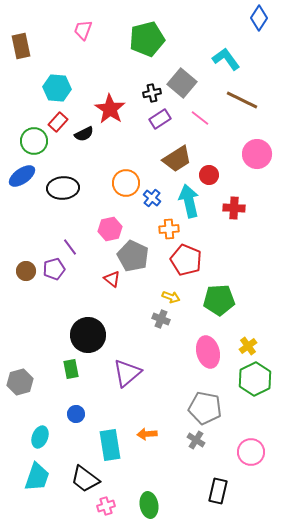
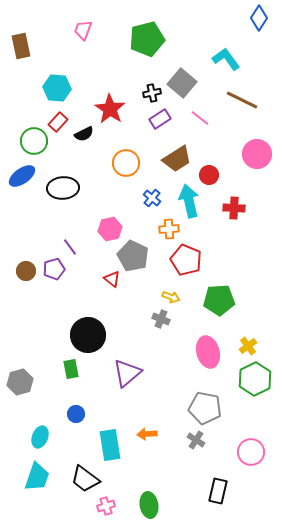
orange circle at (126, 183): moved 20 px up
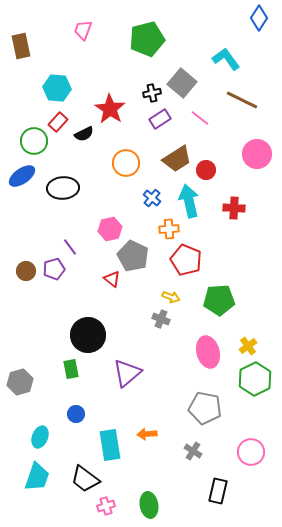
red circle at (209, 175): moved 3 px left, 5 px up
gray cross at (196, 440): moved 3 px left, 11 px down
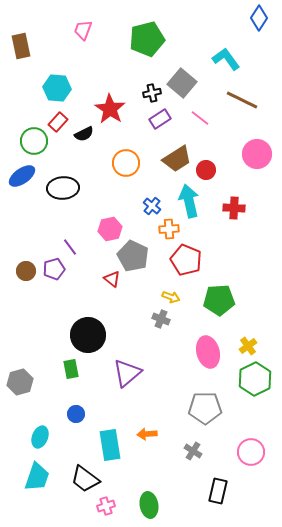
blue cross at (152, 198): moved 8 px down
gray pentagon at (205, 408): rotated 12 degrees counterclockwise
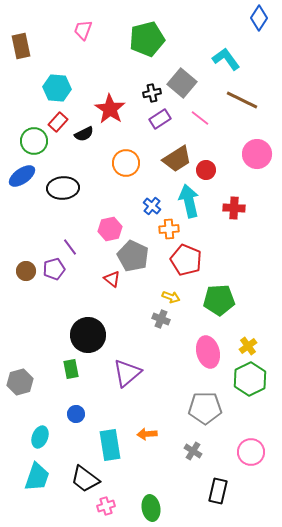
green hexagon at (255, 379): moved 5 px left
green ellipse at (149, 505): moved 2 px right, 3 px down
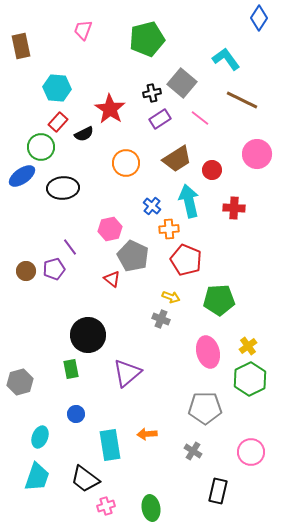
green circle at (34, 141): moved 7 px right, 6 px down
red circle at (206, 170): moved 6 px right
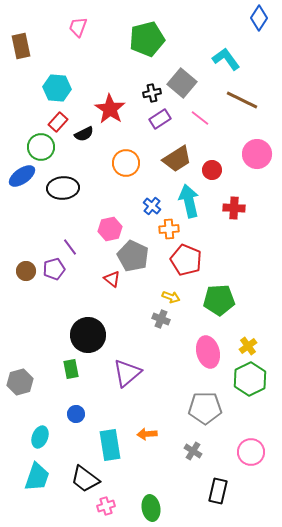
pink trapezoid at (83, 30): moved 5 px left, 3 px up
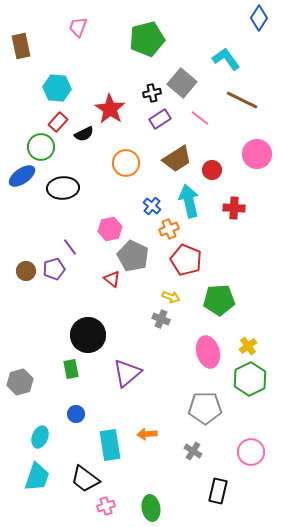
orange cross at (169, 229): rotated 18 degrees counterclockwise
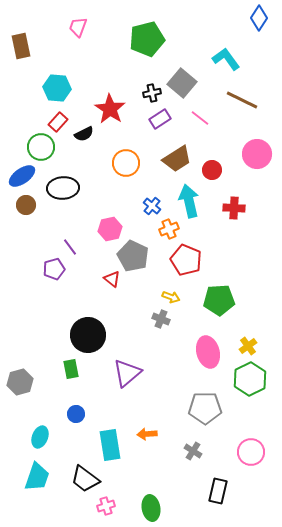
brown circle at (26, 271): moved 66 px up
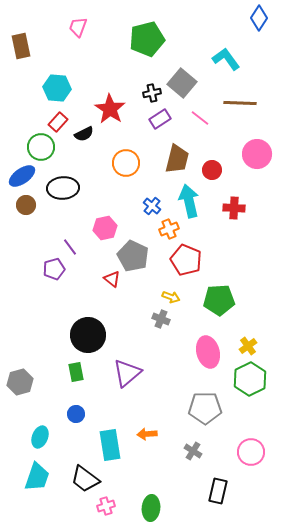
brown line at (242, 100): moved 2 px left, 3 px down; rotated 24 degrees counterclockwise
brown trapezoid at (177, 159): rotated 44 degrees counterclockwise
pink hexagon at (110, 229): moved 5 px left, 1 px up
green rectangle at (71, 369): moved 5 px right, 3 px down
green ellipse at (151, 508): rotated 15 degrees clockwise
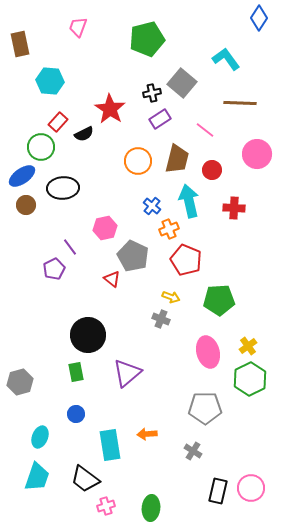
brown rectangle at (21, 46): moved 1 px left, 2 px up
cyan hexagon at (57, 88): moved 7 px left, 7 px up
pink line at (200, 118): moved 5 px right, 12 px down
orange circle at (126, 163): moved 12 px right, 2 px up
purple pentagon at (54, 269): rotated 10 degrees counterclockwise
pink circle at (251, 452): moved 36 px down
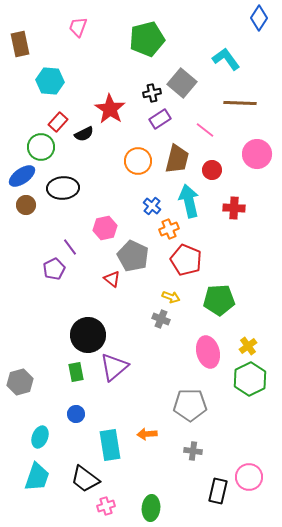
purple triangle at (127, 373): moved 13 px left, 6 px up
gray pentagon at (205, 408): moved 15 px left, 3 px up
gray cross at (193, 451): rotated 24 degrees counterclockwise
pink circle at (251, 488): moved 2 px left, 11 px up
